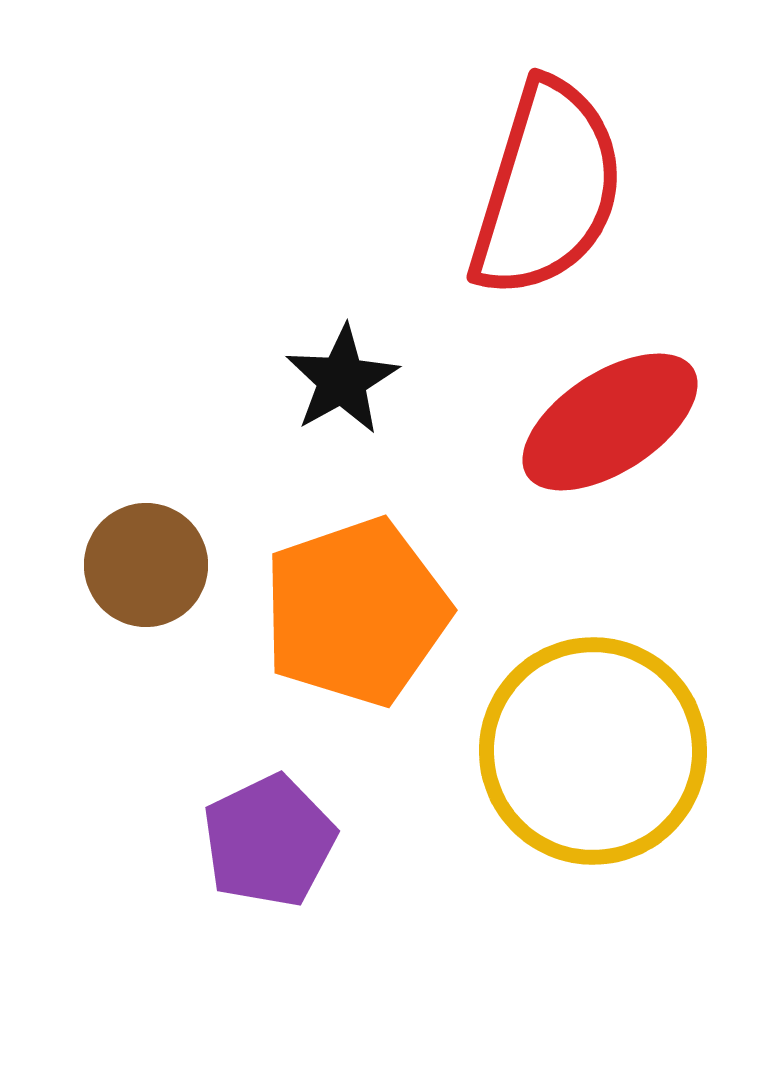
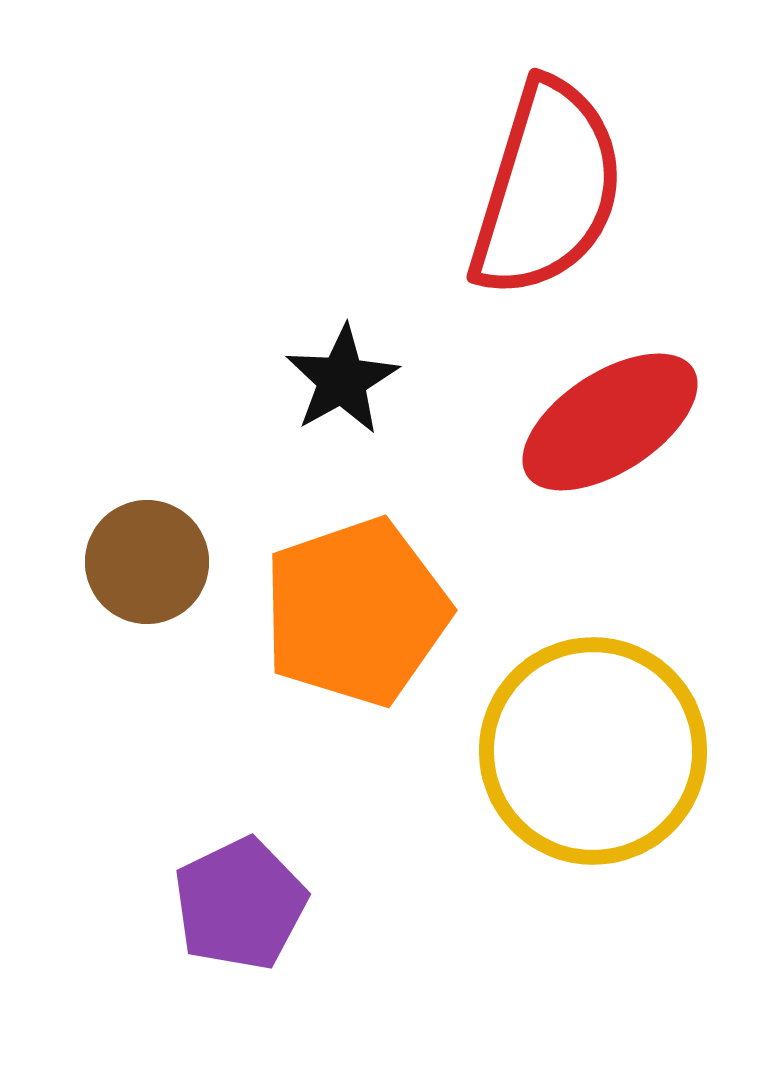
brown circle: moved 1 px right, 3 px up
purple pentagon: moved 29 px left, 63 px down
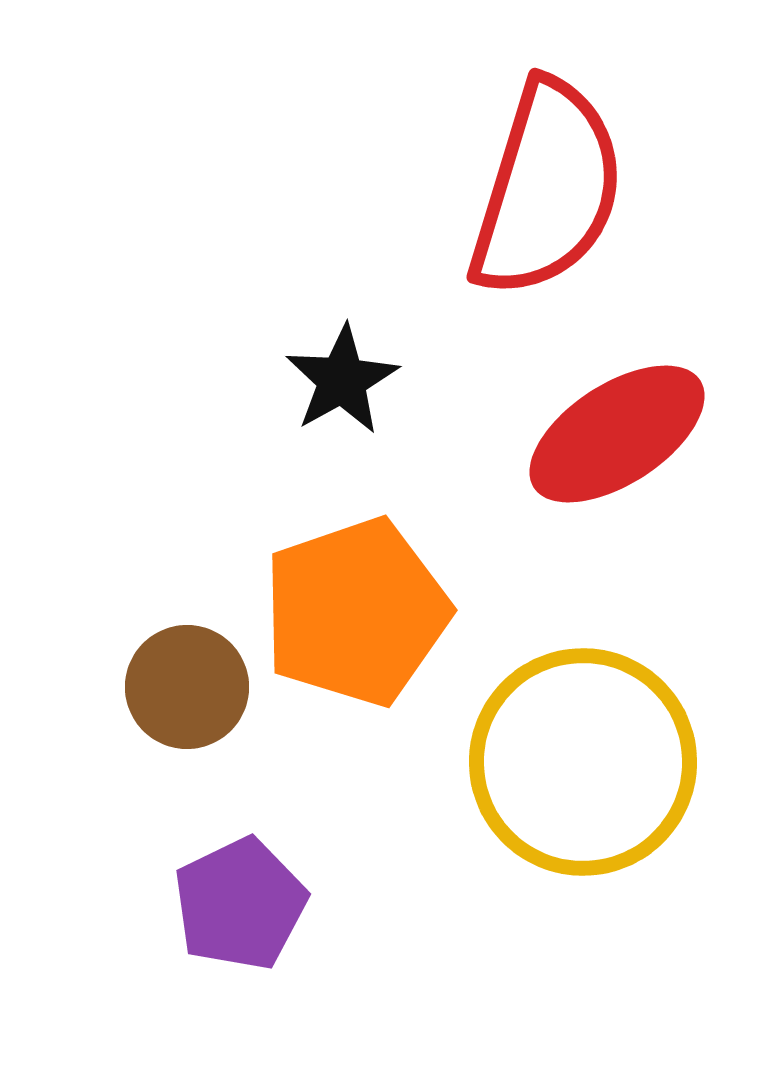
red ellipse: moved 7 px right, 12 px down
brown circle: moved 40 px right, 125 px down
yellow circle: moved 10 px left, 11 px down
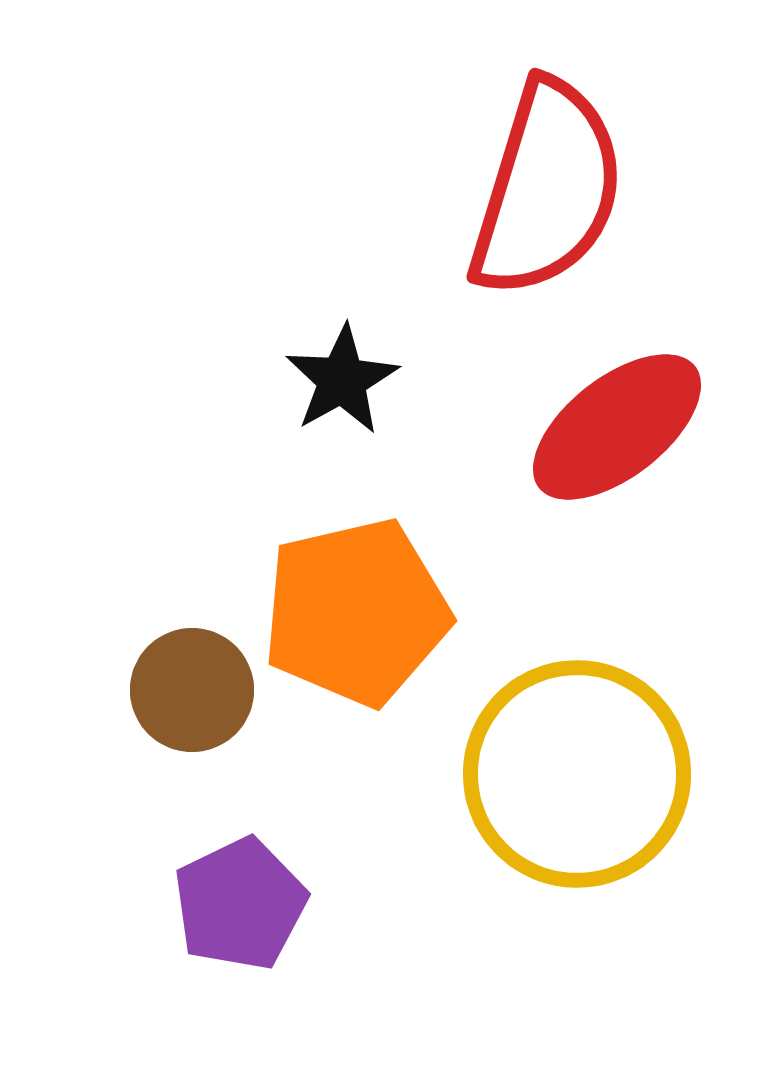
red ellipse: moved 7 px up; rotated 5 degrees counterclockwise
orange pentagon: rotated 6 degrees clockwise
brown circle: moved 5 px right, 3 px down
yellow circle: moved 6 px left, 12 px down
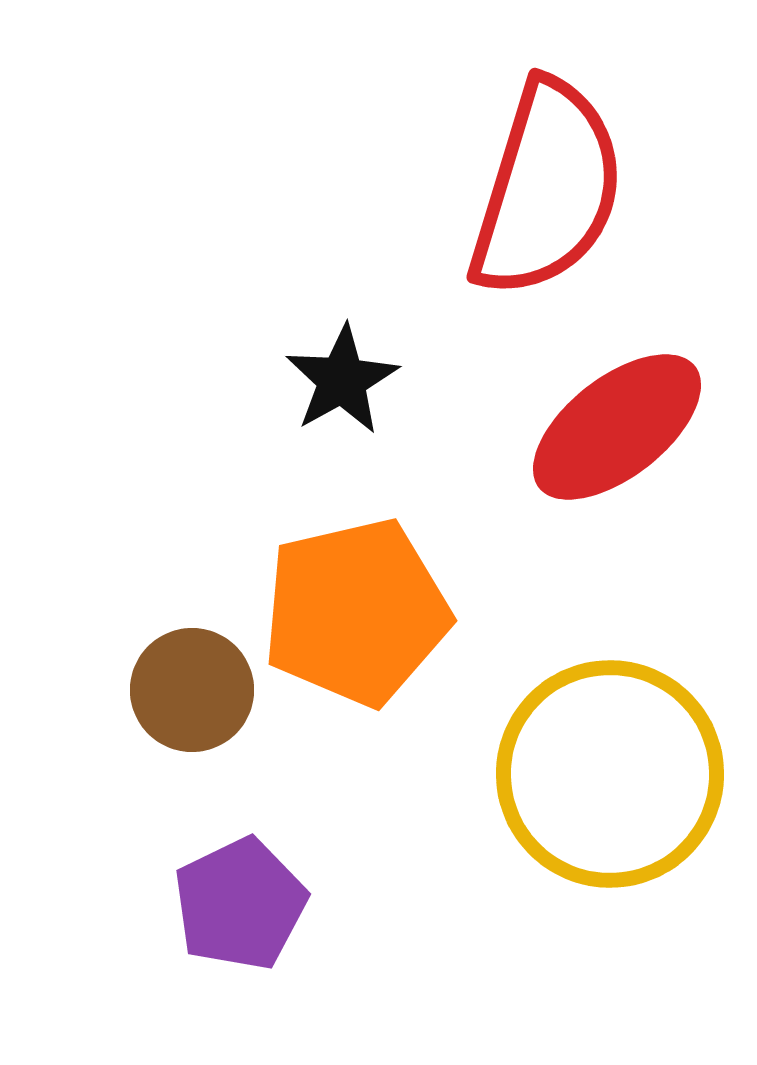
yellow circle: moved 33 px right
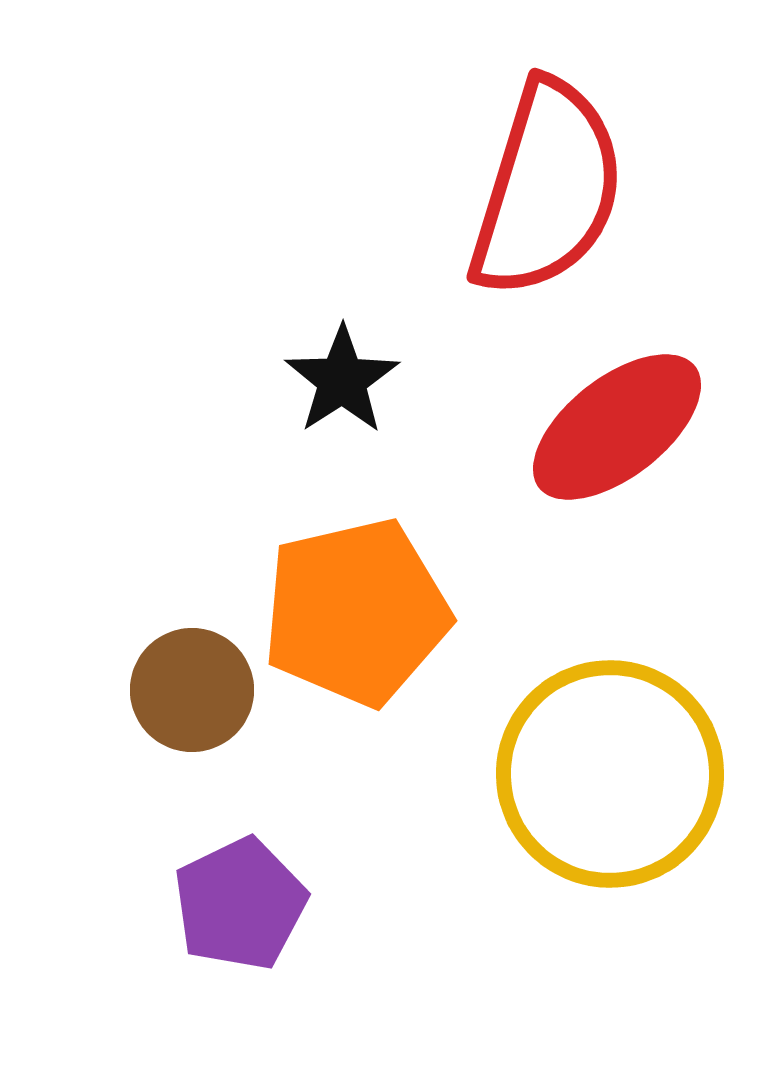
black star: rotated 4 degrees counterclockwise
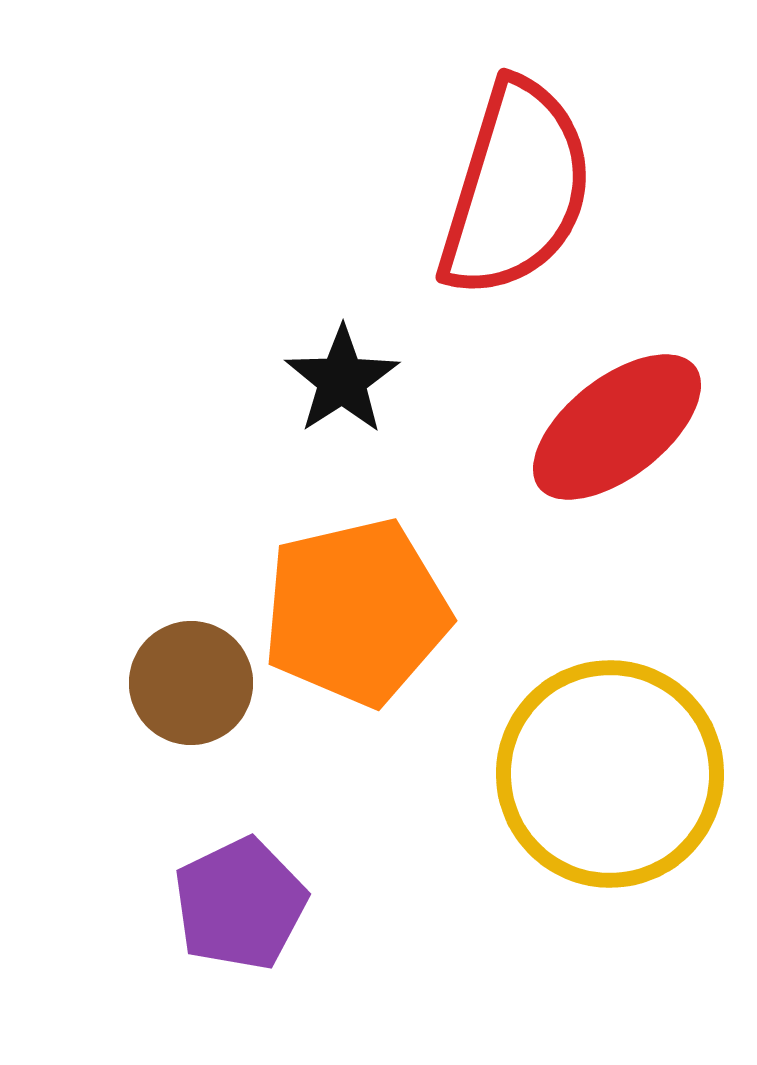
red semicircle: moved 31 px left
brown circle: moved 1 px left, 7 px up
